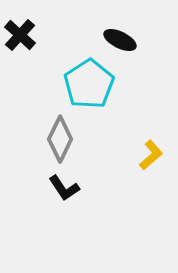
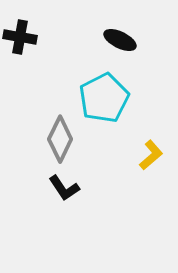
black cross: moved 2 px down; rotated 32 degrees counterclockwise
cyan pentagon: moved 15 px right, 14 px down; rotated 6 degrees clockwise
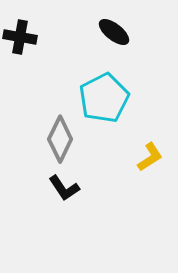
black ellipse: moved 6 px left, 8 px up; rotated 12 degrees clockwise
yellow L-shape: moved 1 px left, 2 px down; rotated 8 degrees clockwise
